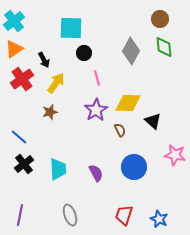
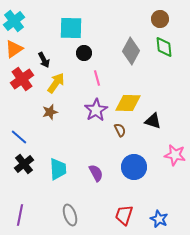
black triangle: rotated 24 degrees counterclockwise
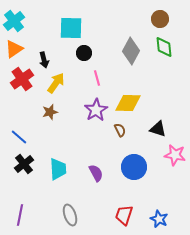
black arrow: rotated 14 degrees clockwise
black triangle: moved 5 px right, 8 px down
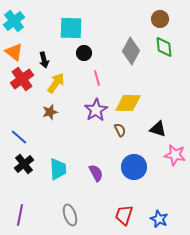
orange triangle: moved 3 px down; rotated 48 degrees counterclockwise
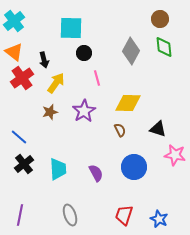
red cross: moved 1 px up
purple star: moved 12 px left, 1 px down
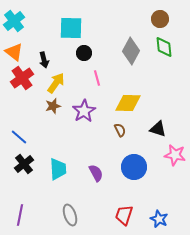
brown star: moved 3 px right, 6 px up
